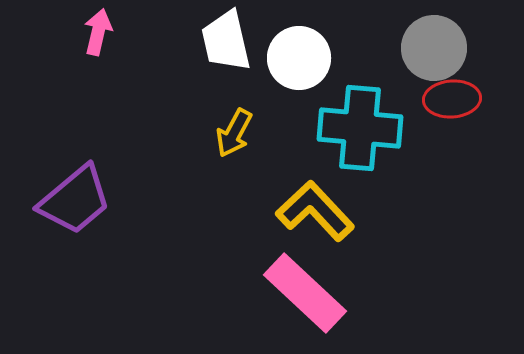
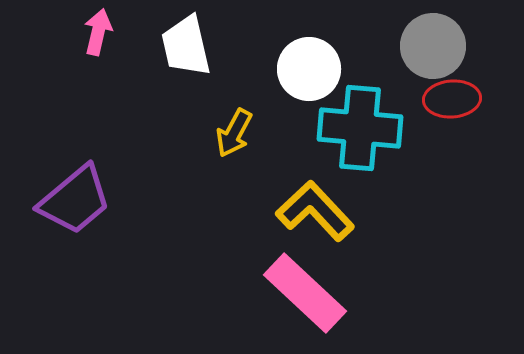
white trapezoid: moved 40 px left, 5 px down
gray circle: moved 1 px left, 2 px up
white circle: moved 10 px right, 11 px down
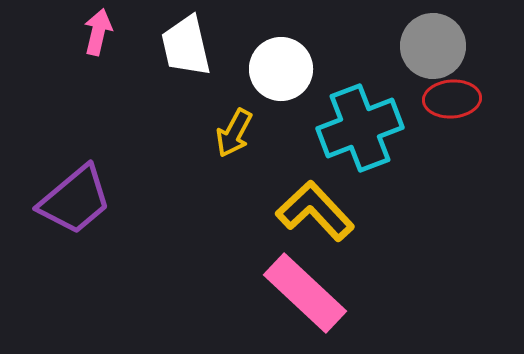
white circle: moved 28 px left
cyan cross: rotated 26 degrees counterclockwise
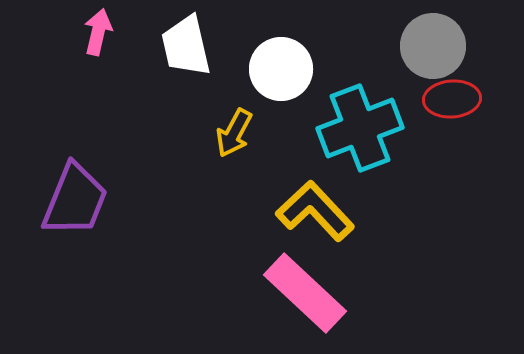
purple trapezoid: rotated 28 degrees counterclockwise
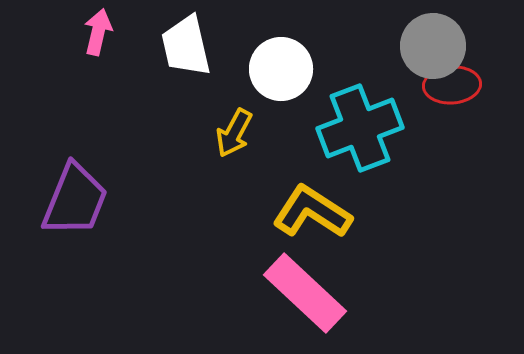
red ellipse: moved 14 px up
yellow L-shape: moved 3 px left, 1 px down; rotated 14 degrees counterclockwise
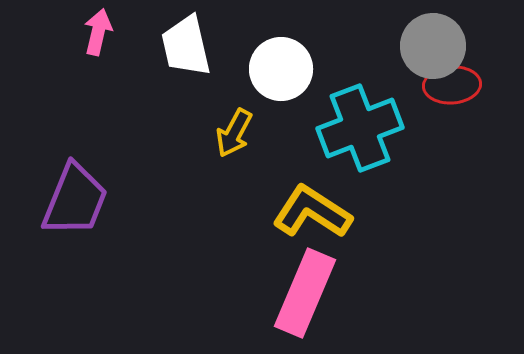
pink rectangle: rotated 70 degrees clockwise
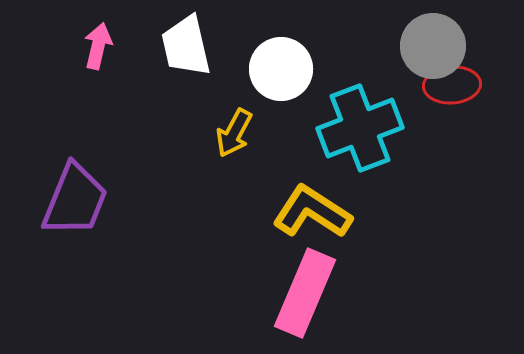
pink arrow: moved 14 px down
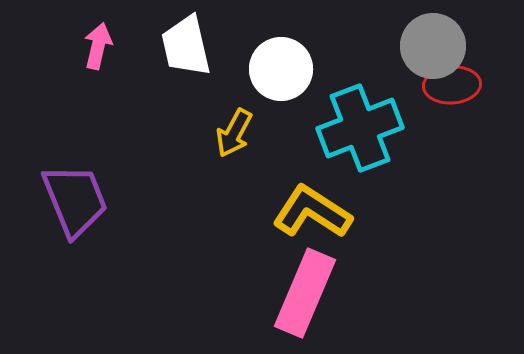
purple trapezoid: rotated 44 degrees counterclockwise
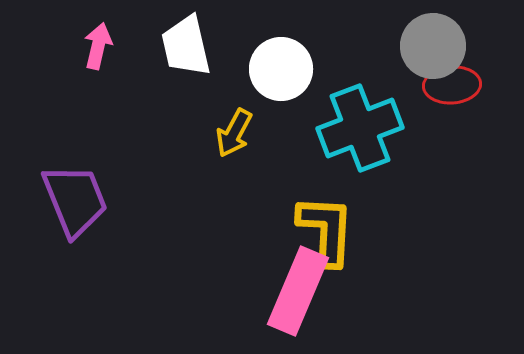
yellow L-shape: moved 14 px right, 18 px down; rotated 60 degrees clockwise
pink rectangle: moved 7 px left, 2 px up
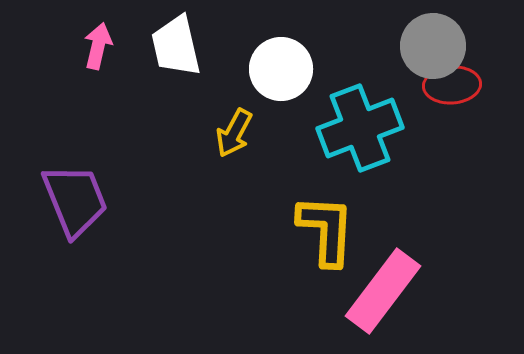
white trapezoid: moved 10 px left
pink rectangle: moved 85 px right; rotated 14 degrees clockwise
